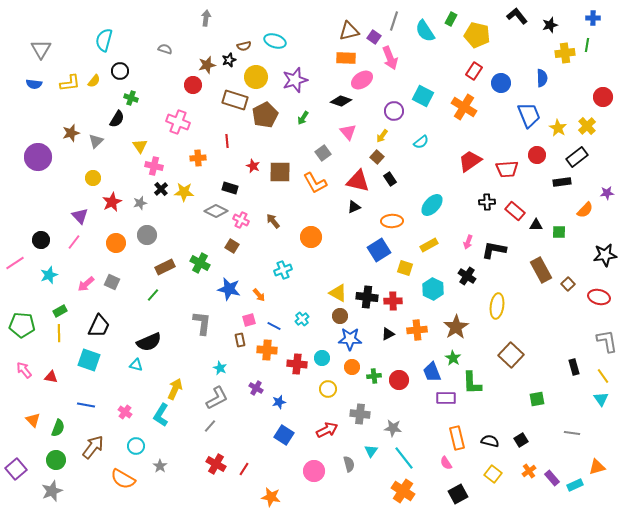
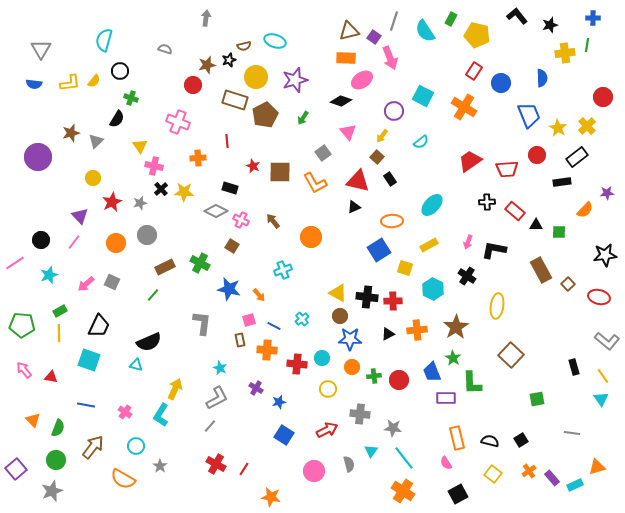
gray L-shape at (607, 341): rotated 140 degrees clockwise
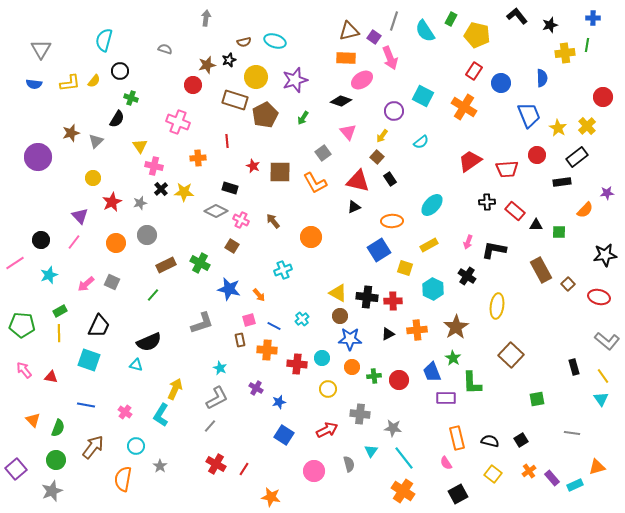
brown semicircle at (244, 46): moved 4 px up
brown rectangle at (165, 267): moved 1 px right, 2 px up
gray L-shape at (202, 323): rotated 65 degrees clockwise
orange semicircle at (123, 479): rotated 70 degrees clockwise
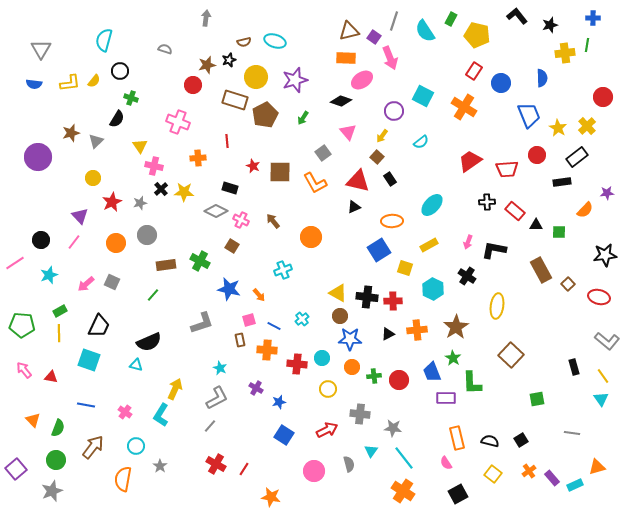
green cross at (200, 263): moved 2 px up
brown rectangle at (166, 265): rotated 18 degrees clockwise
